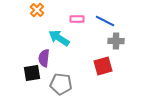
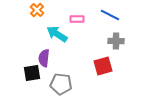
blue line: moved 5 px right, 6 px up
cyan arrow: moved 2 px left, 4 px up
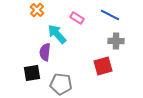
pink rectangle: moved 1 px up; rotated 32 degrees clockwise
cyan arrow: rotated 15 degrees clockwise
purple semicircle: moved 1 px right, 6 px up
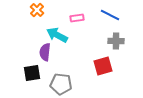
pink rectangle: rotated 40 degrees counterclockwise
cyan arrow: moved 1 px down; rotated 20 degrees counterclockwise
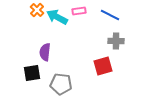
pink rectangle: moved 2 px right, 7 px up
cyan arrow: moved 18 px up
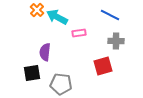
pink rectangle: moved 22 px down
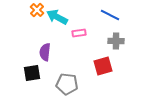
gray pentagon: moved 6 px right
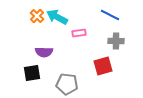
orange cross: moved 6 px down
purple semicircle: moved 1 px left; rotated 96 degrees counterclockwise
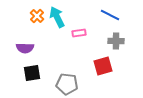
cyan arrow: rotated 35 degrees clockwise
purple semicircle: moved 19 px left, 4 px up
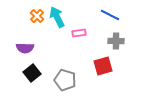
black square: rotated 30 degrees counterclockwise
gray pentagon: moved 2 px left, 4 px up; rotated 10 degrees clockwise
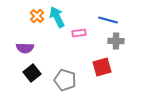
blue line: moved 2 px left, 5 px down; rotated 12 degrees counterclockwise
red square: moved 1 px left, 1 px down
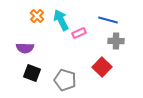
cyan arrow: moved 4 px right, 3 px down
pink rectangle: rotated 16 degrees counterclockwise
red square: rotated 30 degrees counterclockwise
black square: rotated 30 degrees counterclockwise
